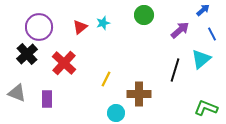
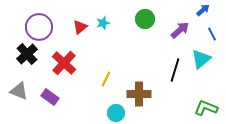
green circle: moved 1 px right, 4 px down
gray triangle: moved 2 px right, 2 px up
purple rectangle: moved 3 px right, 2 px up; rotated 54 degrees counterclockwise
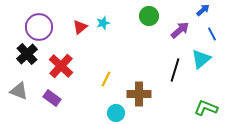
green circle: moved 4 px right, 3 px up
red cross: moved 3 px left, 3 px down
purple rectangle: moved 2 px right, 1 px down
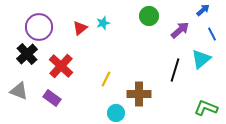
red triangle: moved 1 px down
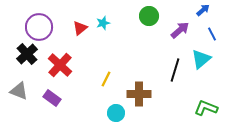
red cross: moved 1 px left, 1 px up
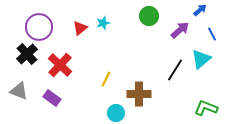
blue arrow: moved 3 px left
black line: rotated 15 degrees clockwise
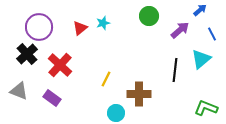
black line: rotated 25 degrees counterclockwise
